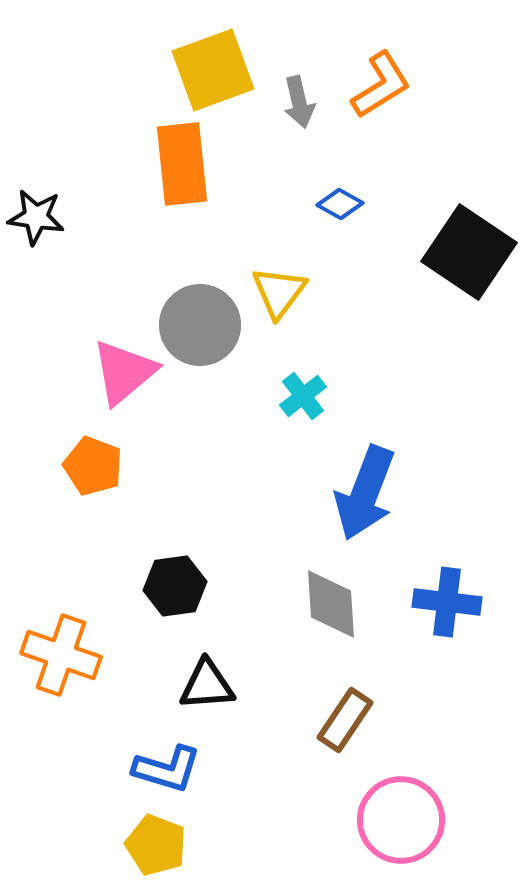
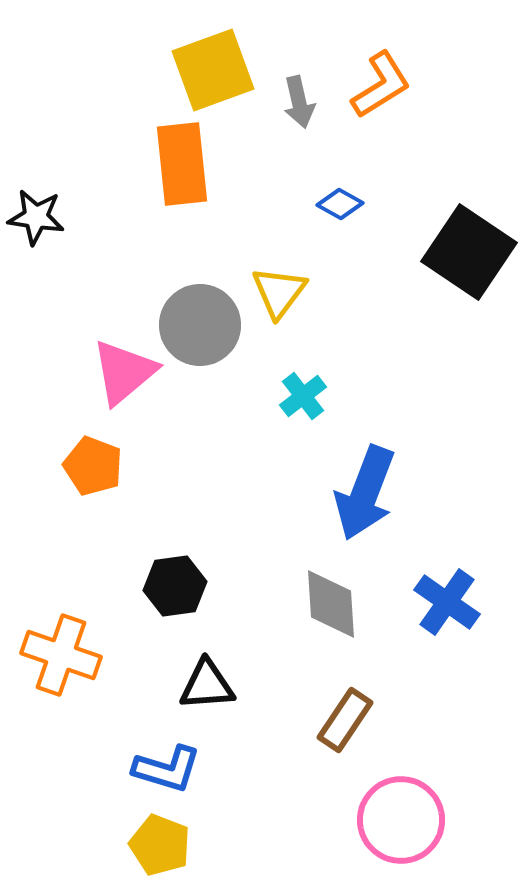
blue cross: rotated 28 degrees clockwise
yellow pentagon: moved 4 px right
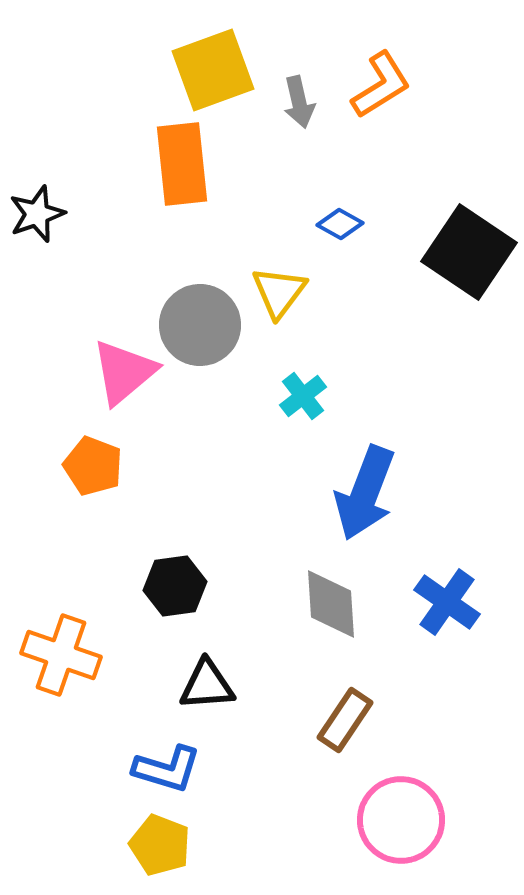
blue diamond: moved 20 px down
black star: moved 1 px right, 3 px up; rotated 28 degrees counterclockwise
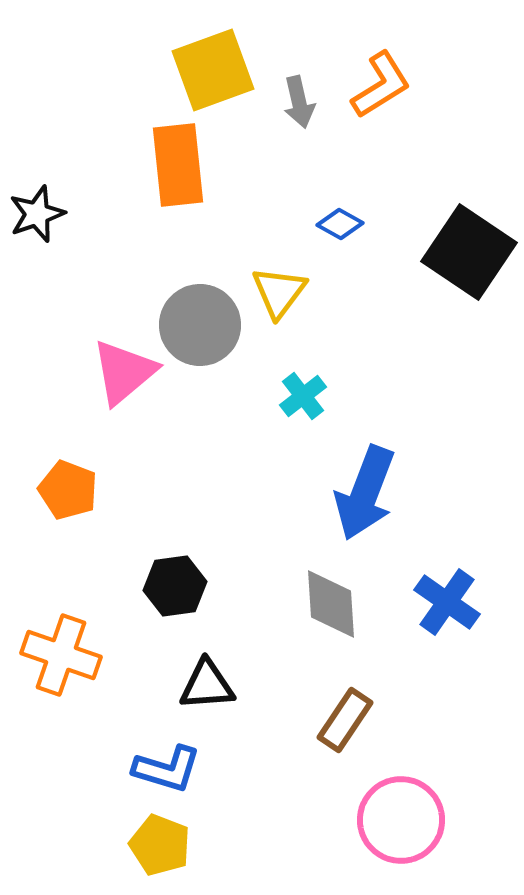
orange rectangle: moved 4 px left, 1 px down
orange pentagon: moved 25 px left, 24 px down
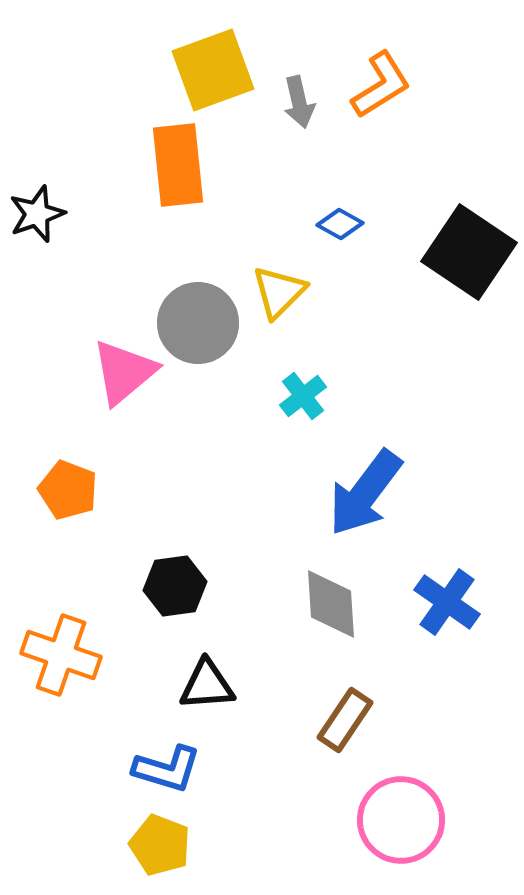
yellow triangle: rotated 8 degrees clockwise
gray circle: moved 2 px left, 2 px up
blue arrow: rotated 16 degrees clockwise
